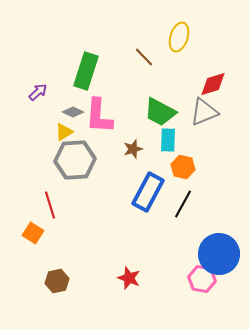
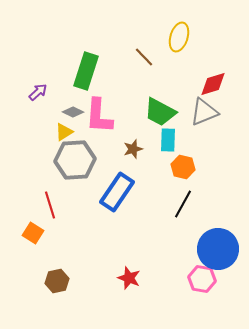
blue rectangle: moved 31 px left; rotated 6 degrees clockwise
blue circle: moved 1 px left, 5 px up
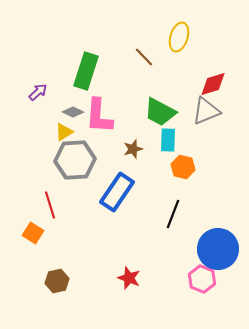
gray triangle: moved 2 px right, 1 px up
black line: moved 10 px left, 10 px down; rotated 8 degrees counterclockwise
pink hexagon: rotated 12 degrees clockwise
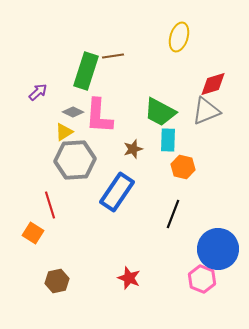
brown line: moved 31 px left, 1 px up; rotated 55 degrees counterclockwise
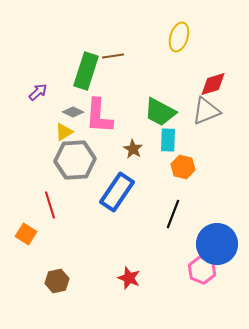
brown star: rotated 24 degrees counterclockwise
orange square: moved 7 px left, 1 px down
blue circle: moved 1 px left, 5 px up
pink hexagon: moved 9 px up
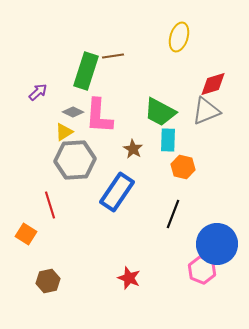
brown hexagon: moved 9 px left
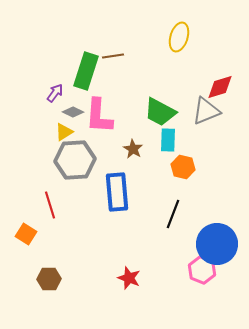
red diamond: moved 7 px right, 3 px down
purple arrow: moved 17 px right, 1 px down; rotated 12 degrees counterclockwise
blue rectangle: rotated 39 degrees counterclockwise
brown hexagon: moved 1 px right, 2 px up; rotated 10 degrees clockwise
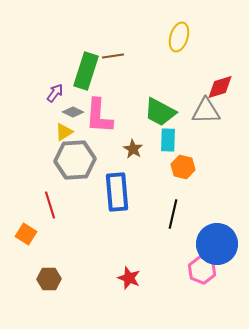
gray triangle: rotated 20 degrees clockwise
black line: rotated 8 degrees counterclockwise
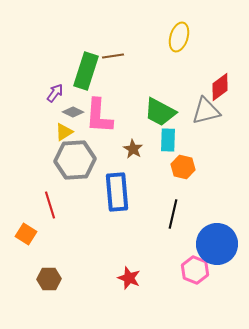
red diamond: rotated 20 degrees counterclockwise
gray triangle: rotated 12 degrees counterclockwise
pink hexagon: moved 7 px left
